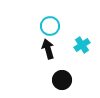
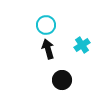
cyan circle: moved 4 px left, 1 px up
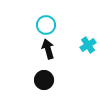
cyan cross: moved 6 px right
black circle: moved 18 px left
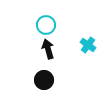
cyan cross: rotated 21 degrees counterclockwise
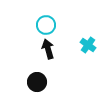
black circle: moved 7 px left, 2 px down
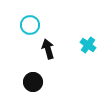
cyan circle: moved 16 px left
black circle: moved 4 px left
